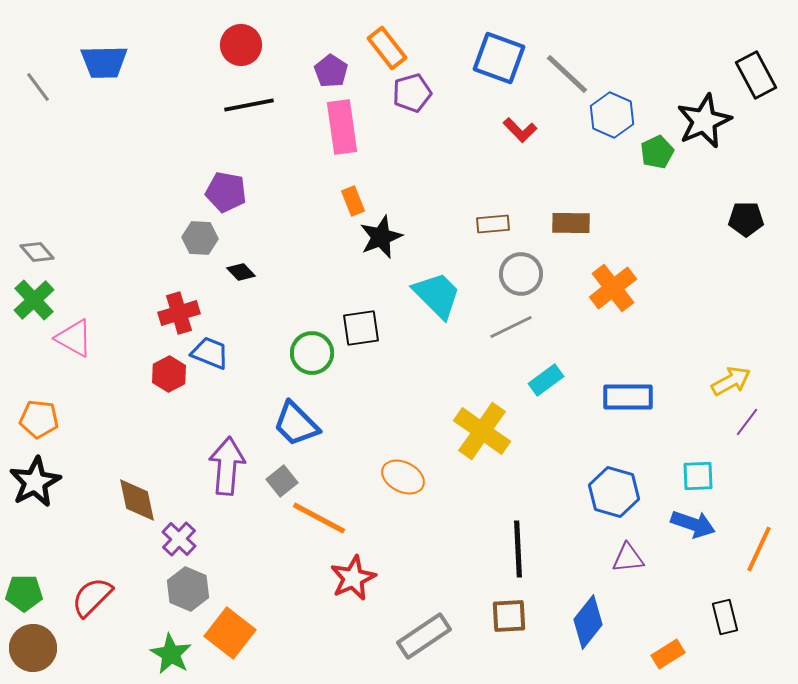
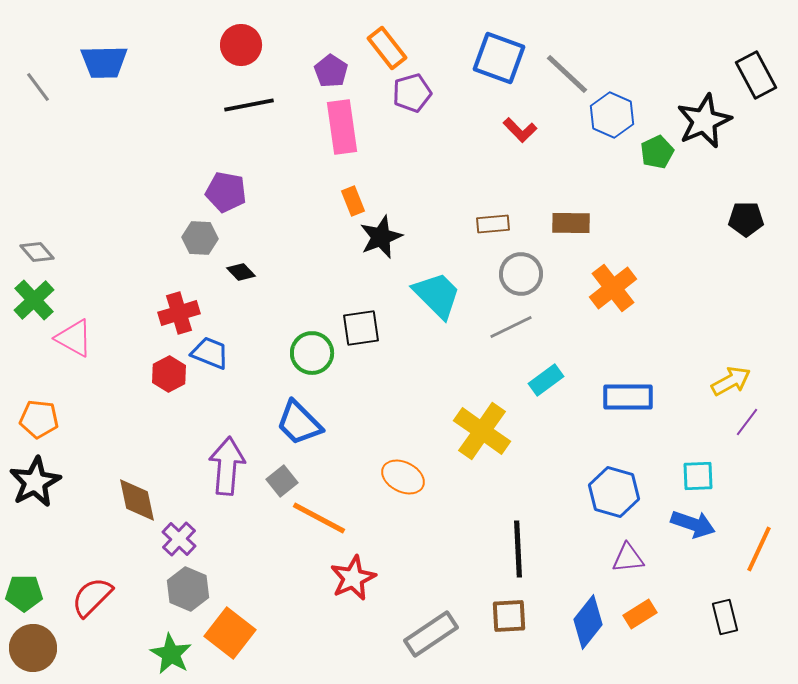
blue trapezoid at (296, 424): moved 3 px right, 1 px up
gray rectangle at (424, 636): moved 7 px right, 2 px up
orange rectangle at (668, 654): moved 28 px left, 40 px up
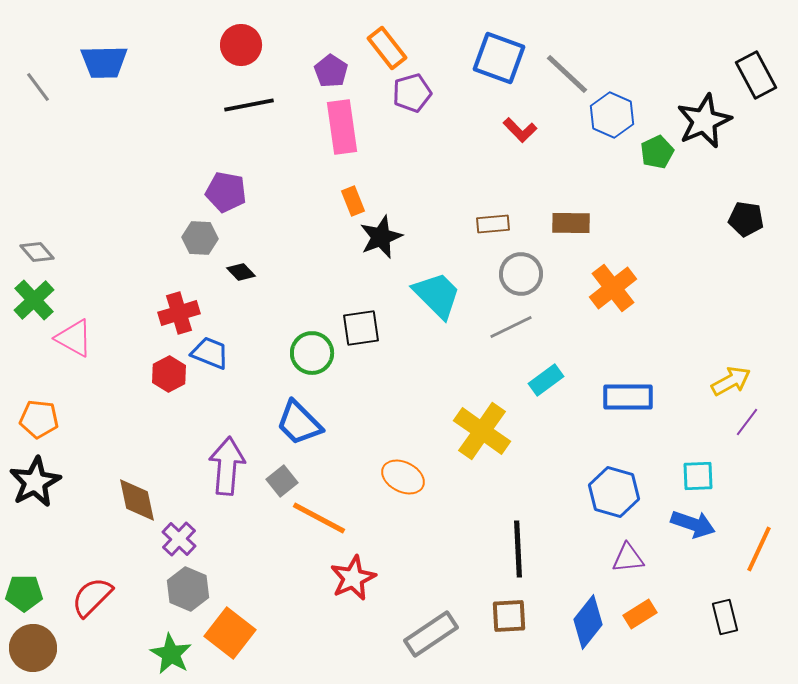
black pentagon at (746, 219): rotated 8 degrees clockwise
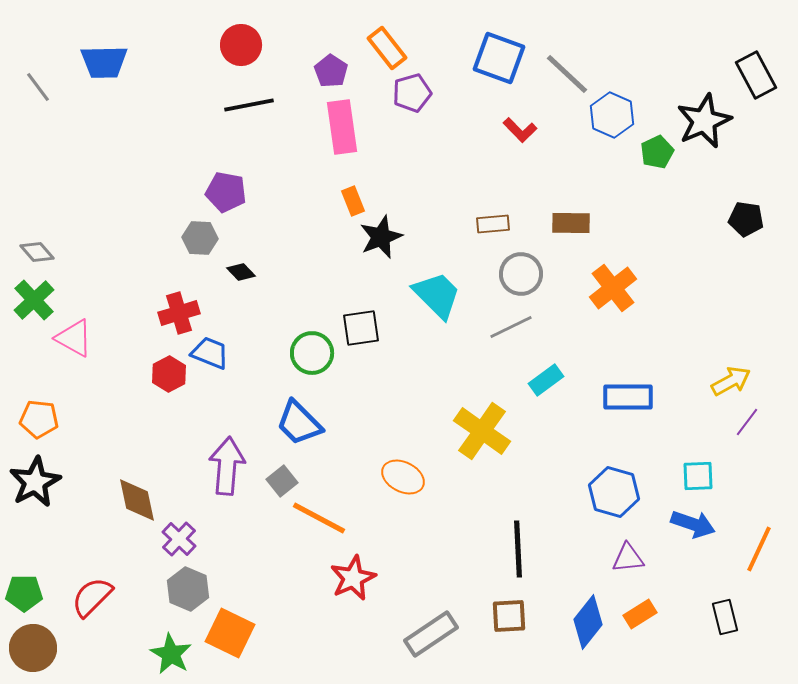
orange square at (230, 633): rotated 12 degrees counterclockwise
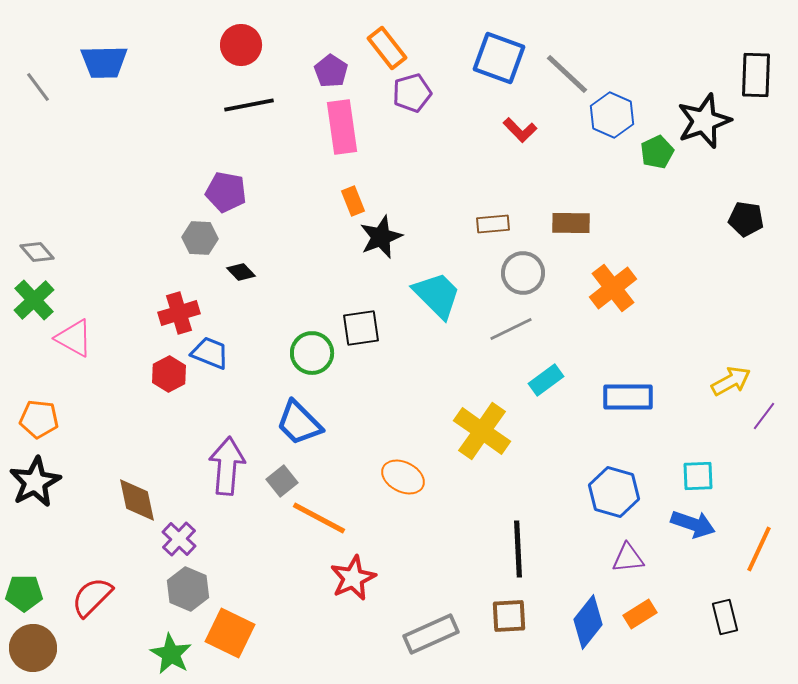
black rectangle at (756, 75): rotated 30 degrees clockwise
black star at (704, 121): rotated 4 degrees clockwise
gray circle at (521, 274): moved 2 px right, 1 px up
gray line at (511, 327): moved 2 px down
purple line at (747, 422): moved 17 px right, 6 px up
gray rectangle at (431, 634): rotated 10 degrees clockwise
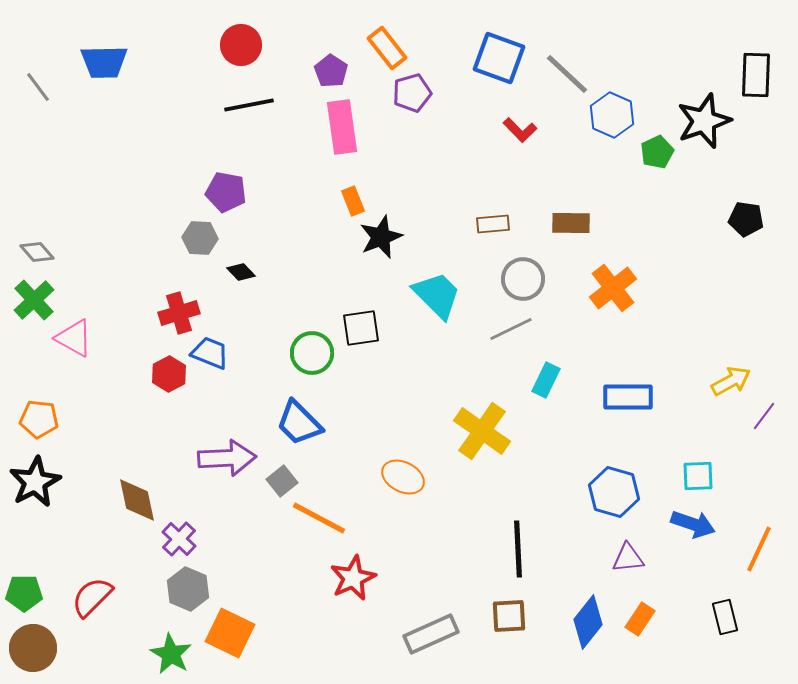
gray circle at (523, 273): moved 6 px down
cyan rectangle at (546, 380): rotated 28 degrees counterclockwise
purple arrow at (227, 466): moved 8 px up; rotated 82 degrees clockwise
orange rectangle at (640, 614): moved 5 px down; rotated 24 degrees counterclockwise
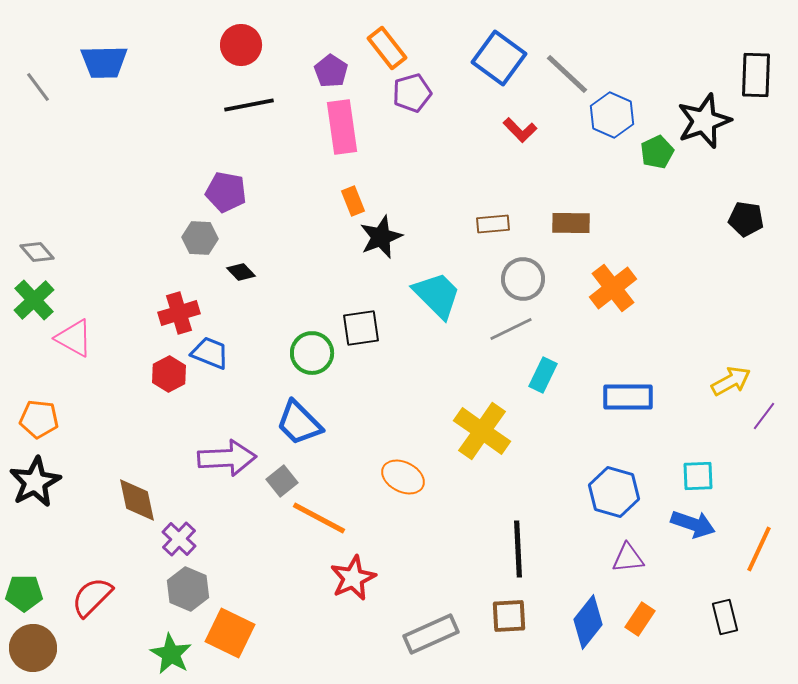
blue square at (499, 58): rotated 16 degrees clockwise
cyan rectangle at (546, 380): moved 3 px left, 5 px up
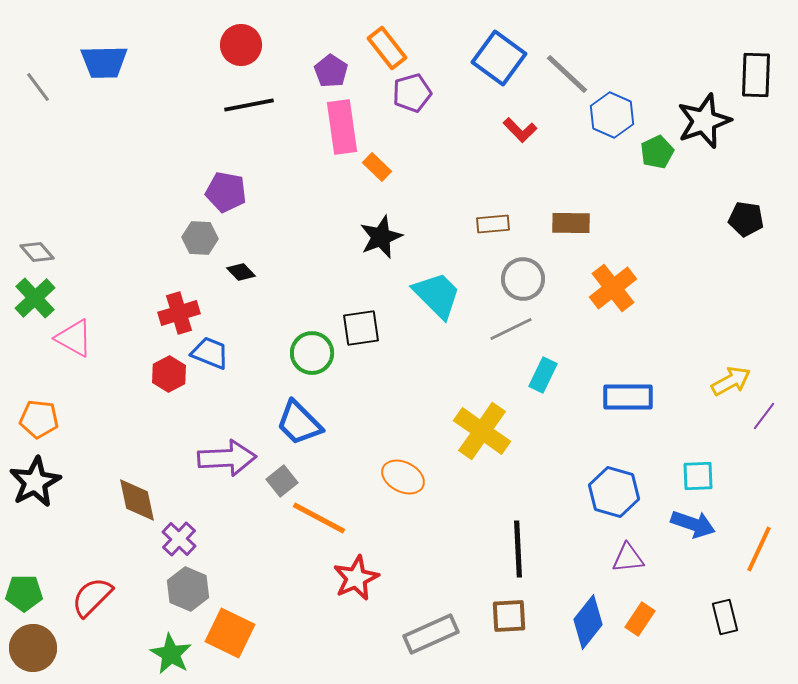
orange rectangle at (353, 201): moved 24 px right, 34 px up; rotated 24 degrees counterclockwise
green cross at (34, 300): moved 1 px right, 2 px up
red star at (353, 578): moved 3 px right
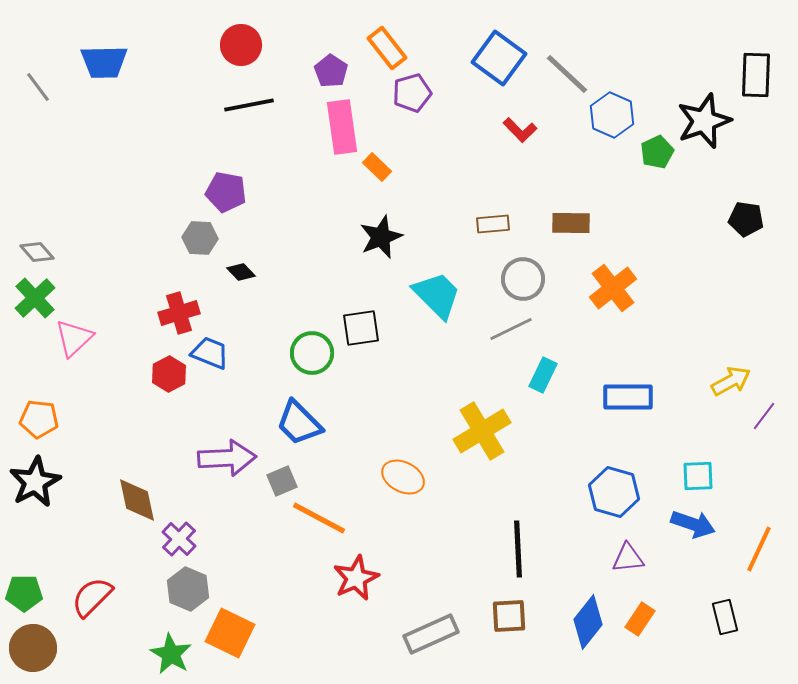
pink triangle at (74, 338): rotated 48 degrees clockwise
yellow cross at (482, 431): rotated 24 degrees clockwise
gray square at (282, 481): rotated 16 degrees clockwise
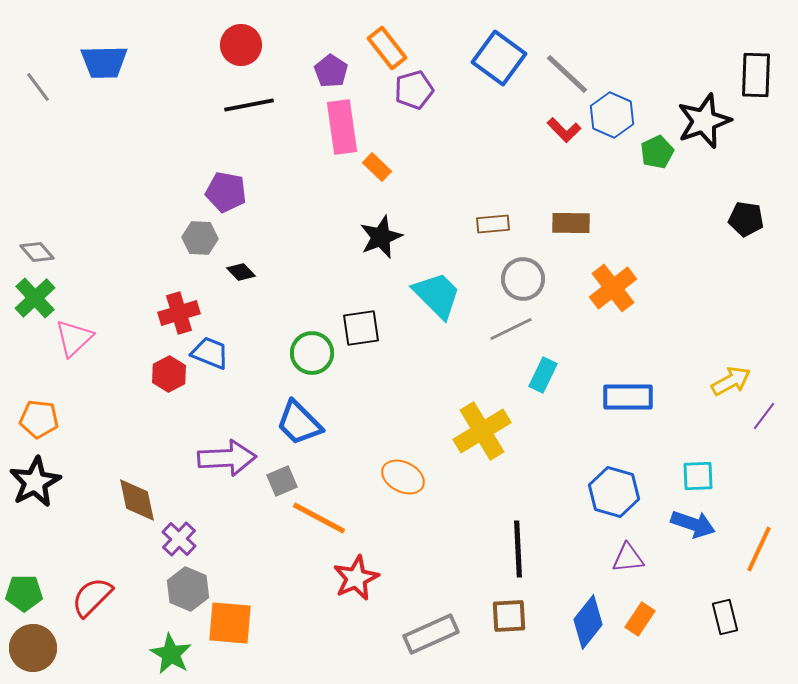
purple pentagon at (412, 93): moved 2 px right, 3 px up
red L-shape at (520, 130): moved 44 px right
orange square at (230, 633): moved 10 px up; rotated 21 degrees counterclockwise
